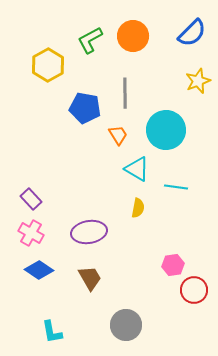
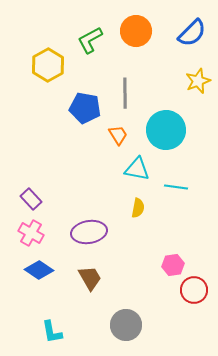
orange circle: moved 3 px right, 5 px up
cyan triangle: rotated 20 degrees counterclockwise
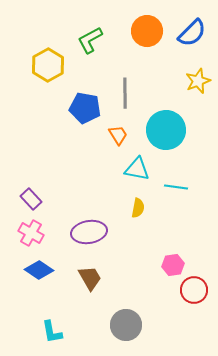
orange circle: moved 11 px right
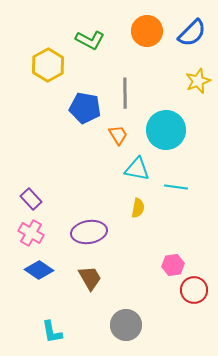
green L-shape: rotated 124 degrees counterclockwise
